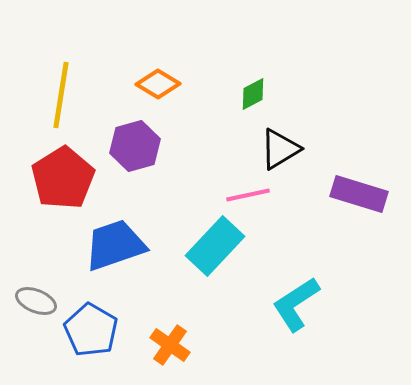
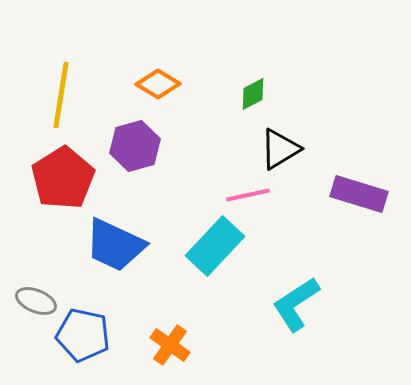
blue trapezoid: rotated 136 degrees counterclockwise
blue pentagon: moved 8 px left, 5 px down; rotated 18 degrees counterclockwise
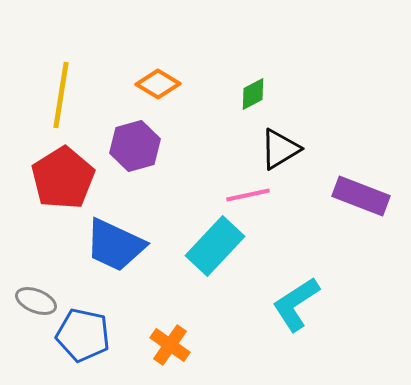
purple rectangle: moved 2 px right, 2 px down; rotated 4 degrees clockwise
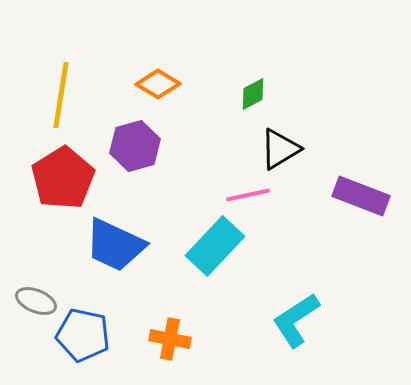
cyan L-shape: moved 16 px down
orange cross: moved 6 px up; rotated 24 degrees counterclockwise
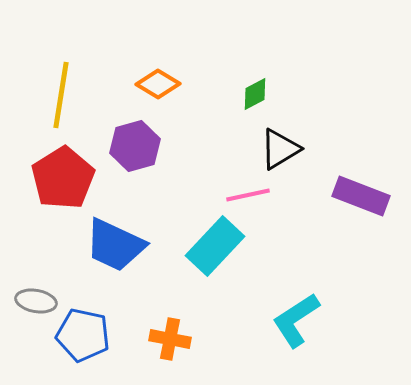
green diamond: moved 2 px right
gray ellipse: rotated 12 degrees counterclockwise
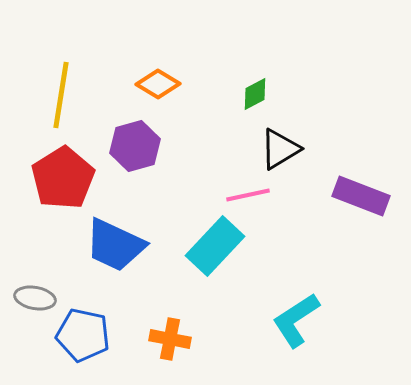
gray ellipse: moved 1 px left, 3 px up
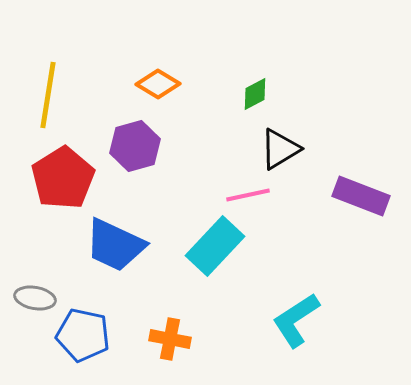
yellow line: moved 13 px left
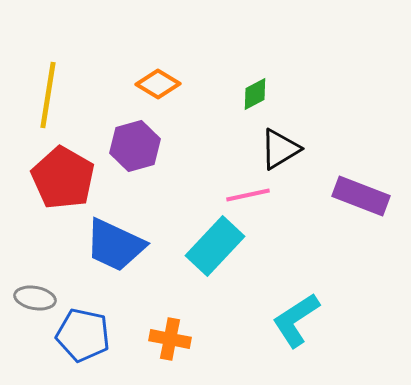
red pentagon: rotated 10 degrees counterclockwise
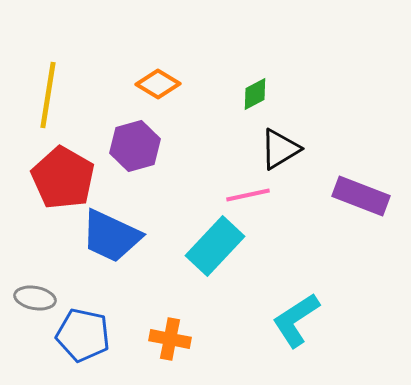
blue trapezoid: moved 4 px left, 9 px up
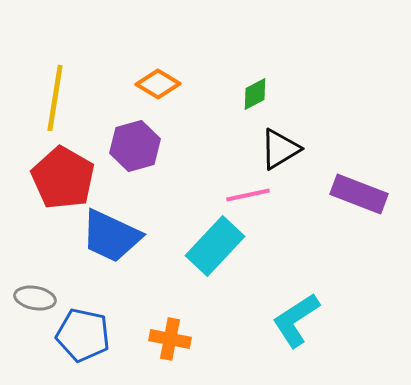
yellow line: moved 7 px right, 3 px down
purple rectangle: moved 2 px left, 2 px up
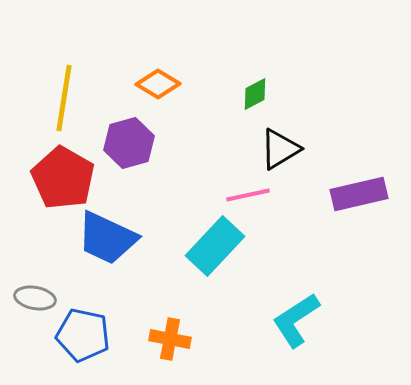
yellow line: moved 9 px right
purple hexagon: moved 6 px left, 3 px up
purple rectangle: rotated 34 degrees counterclockwise
blue trapezoid: moved 4 px left, 2 px down
